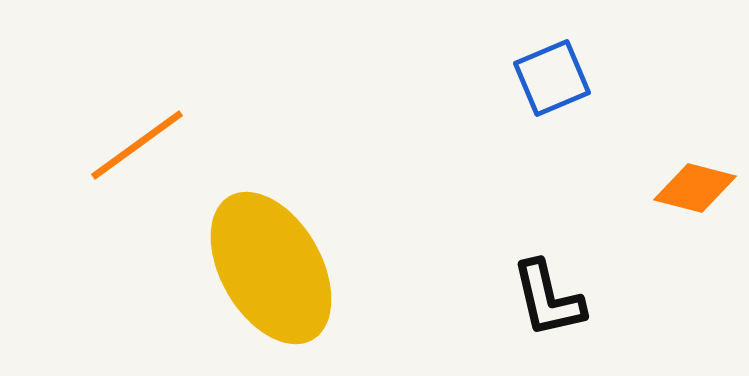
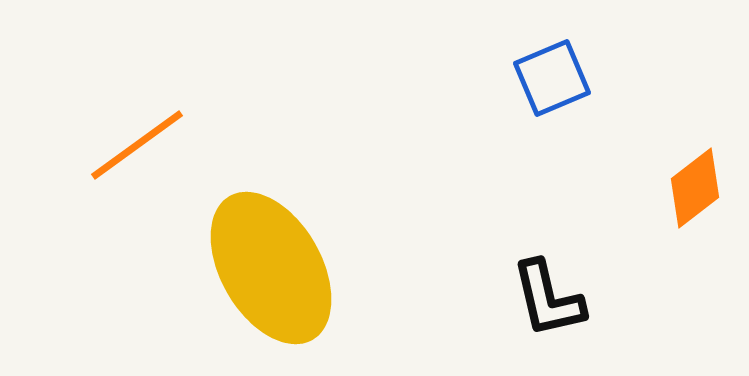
orange diamond: rotated 52 degrees counterclockwise
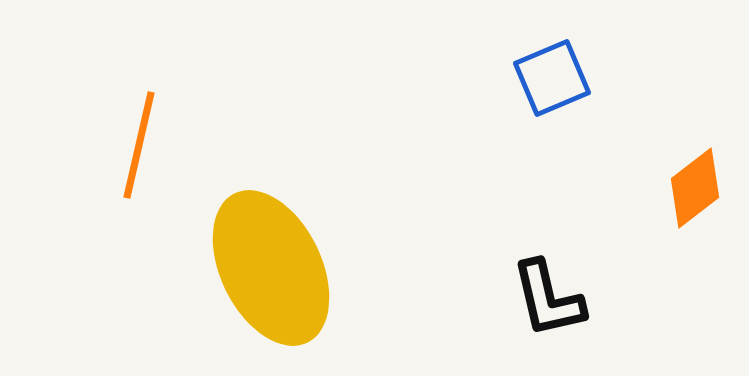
orange line: moved 2 px right; rotated 41 degrees counterclockwise
yellow ellipse: rotated 4 degrees clockwise
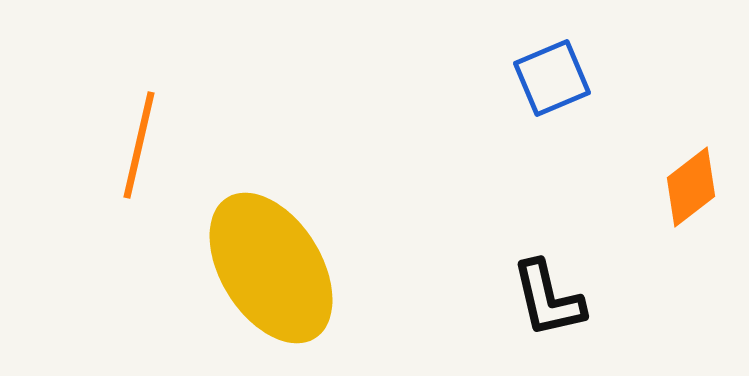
orange diamond: moved 4 px left, 1 px up
yellow ellipse: rotated 6 degrees counterclockwise
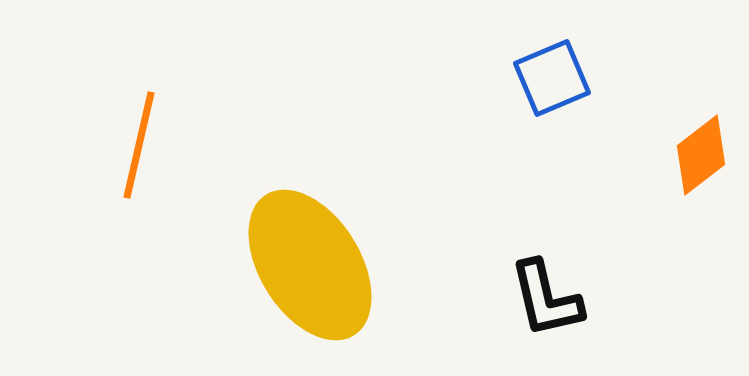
orange diamond: moved 10 px right, 32 px up
yellow ellipse: moved 39 px right, 3 px up
black L-shape: moved 2 px left
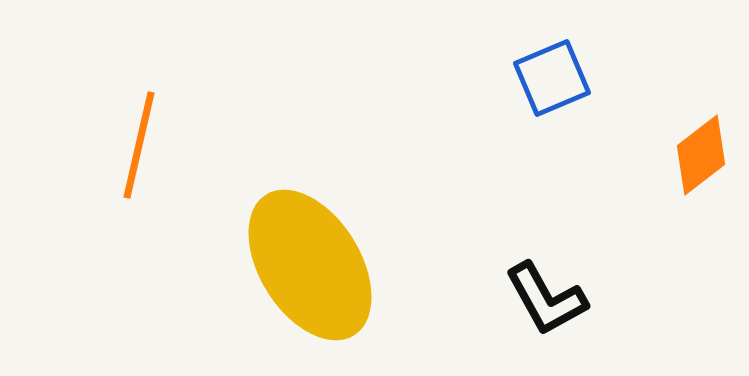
black L-shape: rotated 16 degrees counterclockwise
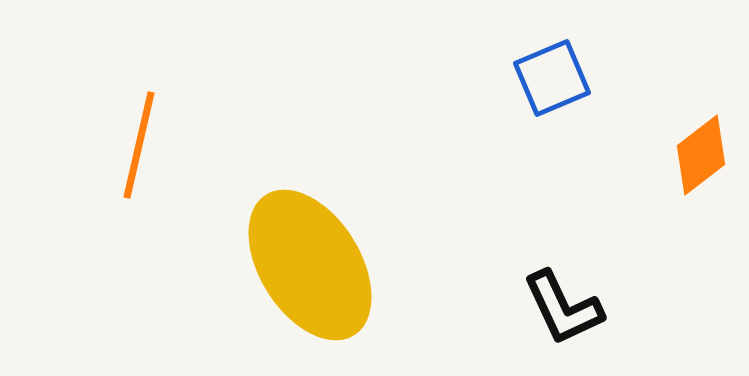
black L-shape: moved 17 px right, 9 px down; rotated 4 degrees clockwise
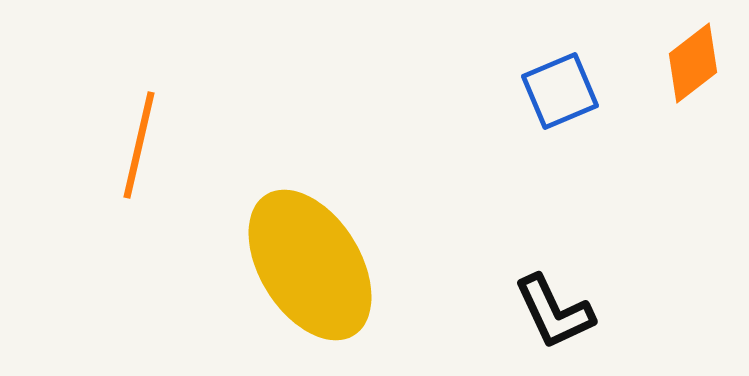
blue square: moved 8 px right, 13 px down
orange diamond: moved 8 px left, 92 px up
black L-shape: moved 9 px left, 4 px down
